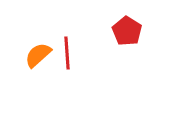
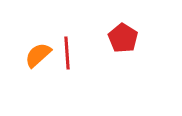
red pentagon: moved 4 px left, 7 px down
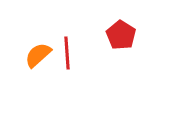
red pentagon: moved 2 px left, 3 px up
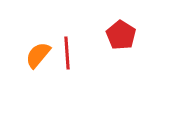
orange semicircle: rotated 8 degrees counterclockwise
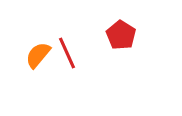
red line: rotated 20 degrees counterclockwise
